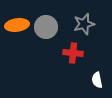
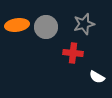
white semicircle: moved 3 px up; rotated 49 degrees counterclockwise
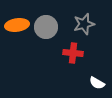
white semicircle: moved 6 px down
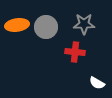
gray star: rotated 15 degrees clockwise
red cross: moved 2 px right, 1 px up
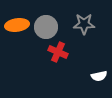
red cross: moved 17 px left; rotated 18 degrees clockwise
white semicircle: moved 2 px right, 7 px up; rotated 42 degrees counterclockwise
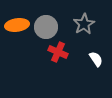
gray star: rotated 30 degrees counterclockwise
white semicircle: moved 3 px left, 17 px up; rotated 112 degrees counterclockwise
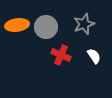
gray star: rotated 10 degrees clockwise
red cross: moved 3 px right, 3 px down
white semicircle: moved 2 px left, 3 px up
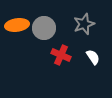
gray circle: moved 2 px left, 1 px down
white semicircle: moved 1 px left, 1 px down
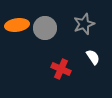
gray circle: moved 1 px right
red cross: moved 14 px down
